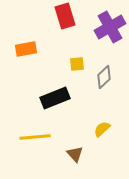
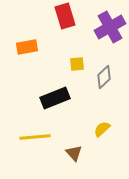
orange rectangle: moved 1 px right, 2 px up
brown triangle: moved 1 px left, 1 px up
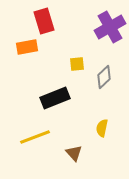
red rectangle: moved 21 px left, 5 px down
yellow semicircle: moved 1 px up; rotated 36 degrees counterclockwise
yellow line: rotated 16 degrees counterclockwise
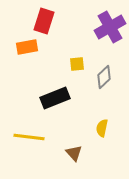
red rectangle: rotated 35 degrees clockwise
yellow line: moved 6 px left; rotated 28 degrees clockwise
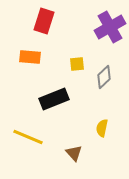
orange rectangle: moved 3 px right, 10 px down; rotated 15 degrees clockwise
black rectangle: moved 1 px left, 1 px down
yellow line: moved 1 px left; rotated 16 degrees clockwise
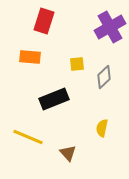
brown triangle: moved 6 px left
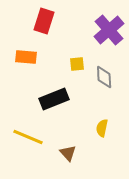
purple cross: moved 1 px left, 3 px down; rotated 12 degrees counterclockwise
orange rectangle: moved 4 px left
gray diamond: rotated 50 degrees counterclockwise
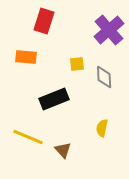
brown triangle: moved 5 px left, 3 px up
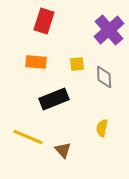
orange rectangle: moved 10 px right, 5 px down
